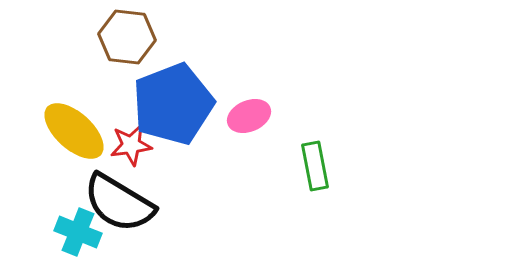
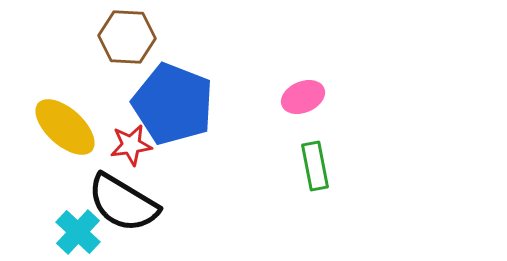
brown hexagon: rotated 4 degrees counterclockwise
blue pentagon: rotated 30 degrees counterclockwise
pink ellipse: moved 54 px right, 19 px up
yellow ellipse: moved 9 px left, 4 px up
black semicircle: moved 4 px right
cyan cross: rotated 21 degrees clockwise
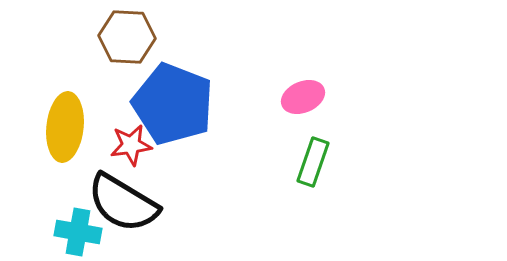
yellow ellipse: rotated 54 degrees clockwise
green rectangle: moved 2 px left, 4 px up; rotated 30 degrees clockwise
cyan cross: rotated 33 degrees counterclockwise
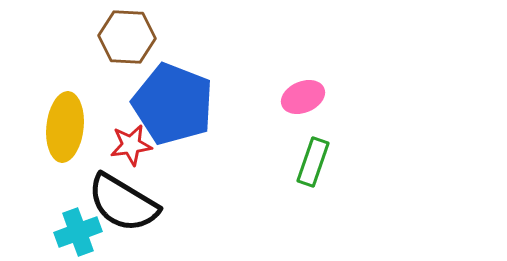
cyan cross: rotated 30 degrees counterclockwise
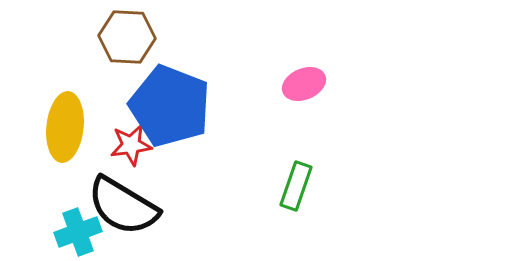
pink ellipse: moved 1 px right, 13 px up
blue pentagon: moved 3 px left, 2 px down
green rectangle: moved 17 px left, 24 px down
black semicircle: moved 3 px down
